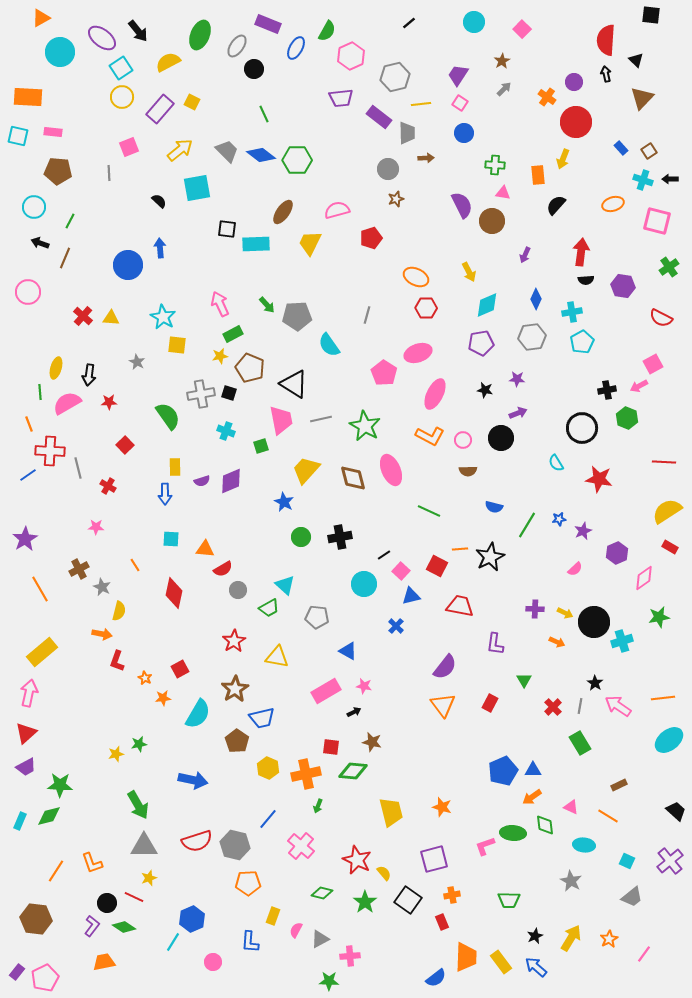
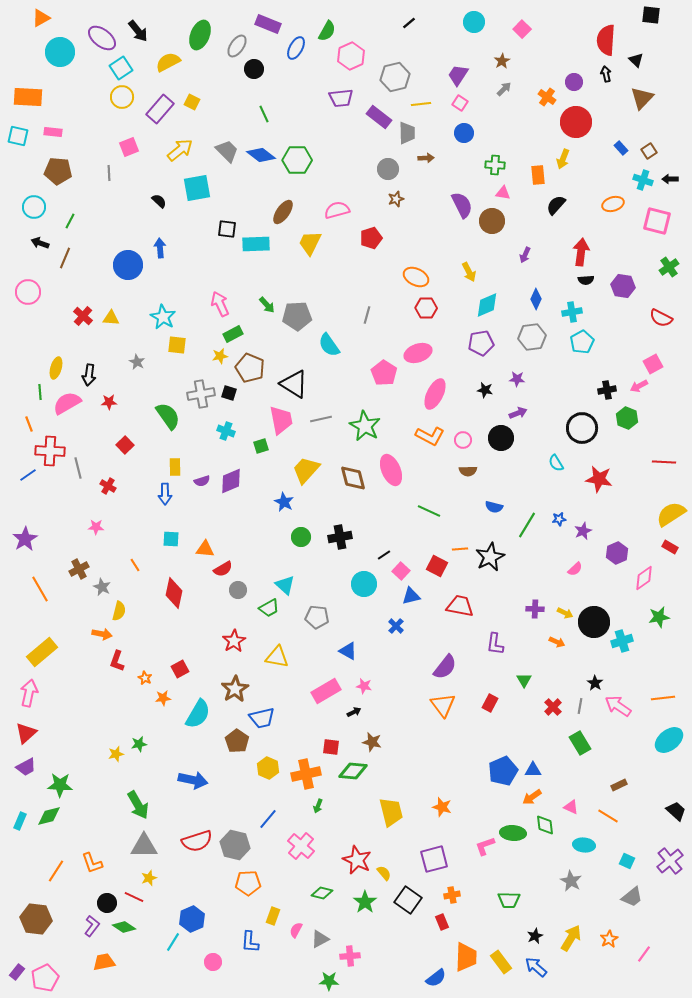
yellow semicircle at (667, 511): moved 4 px right, 3 px down
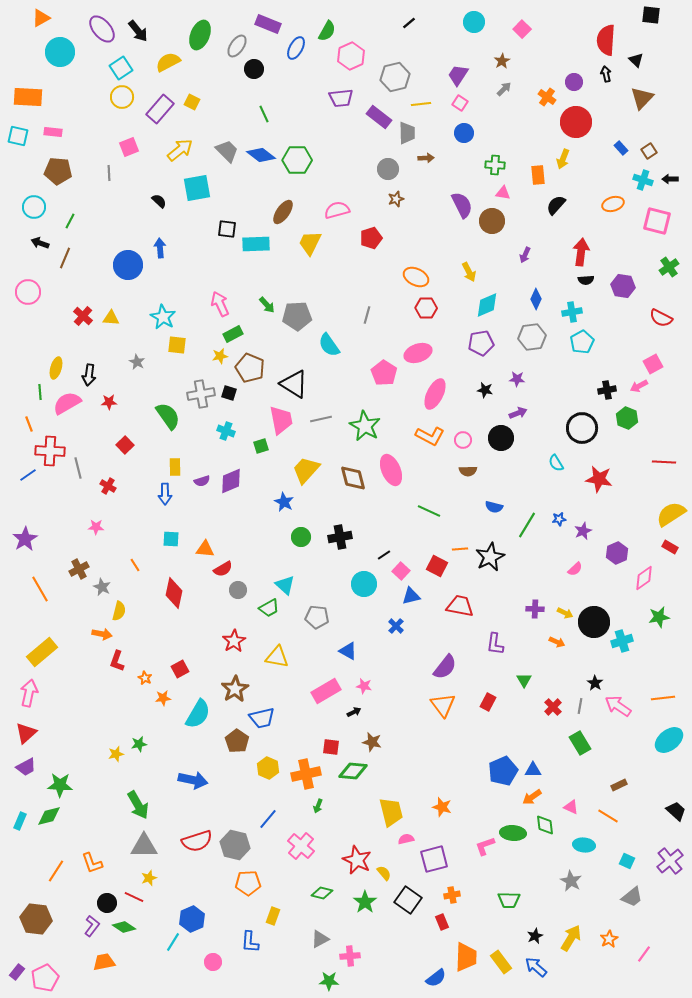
purple ellipse at (102, 38): moved 9 px up; rotated 12 degrees clockwise
red rectangle at (490, 703): moved 2 px left, 1 px up
pink semicircle at (296, 930): moved 110 px right, 91 px up; rotated 49 degrees clockwise
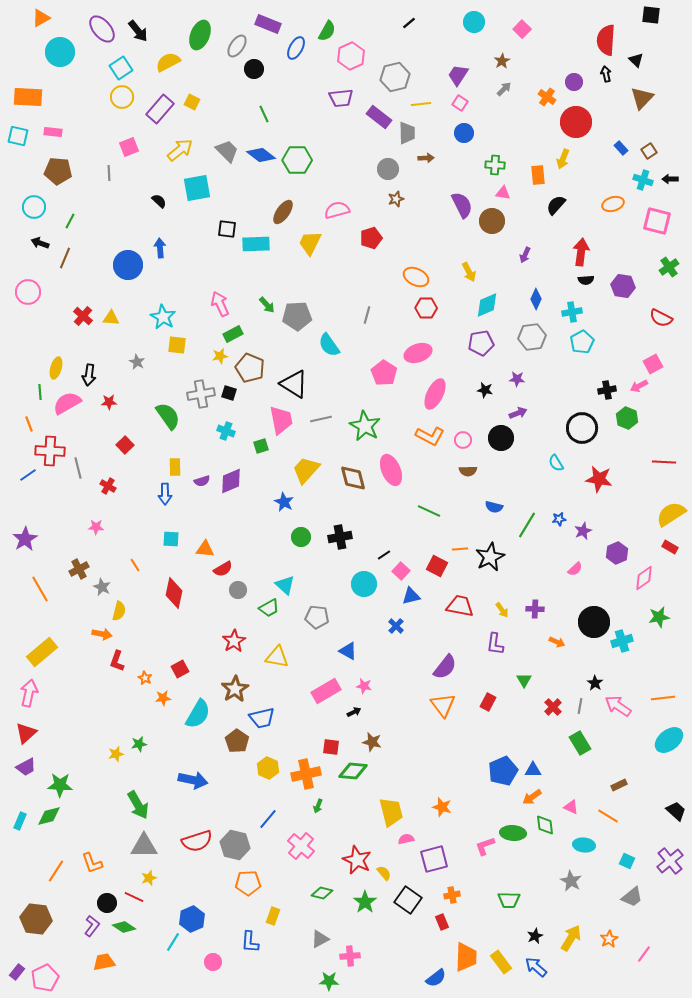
yellow arrow at (565, 613): moved 63 px left, 3 px up; rotated 28 degrees clockwise
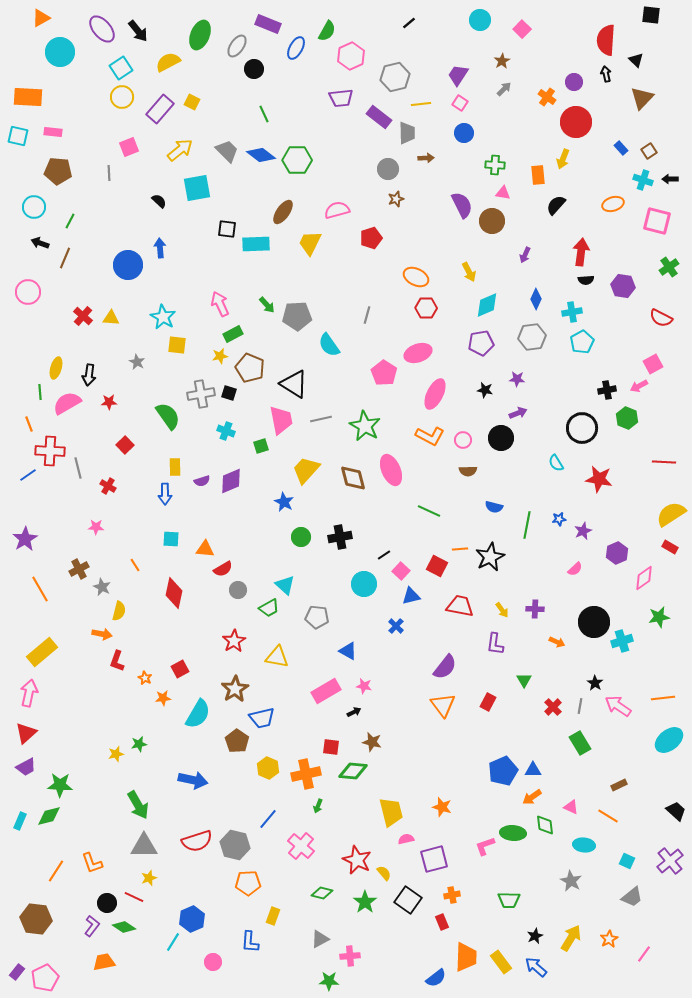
cyan circle at (474, 22): moved 6 px right, 2 px up
green line at (527, 525): rotated 20 degrees counterclockwise
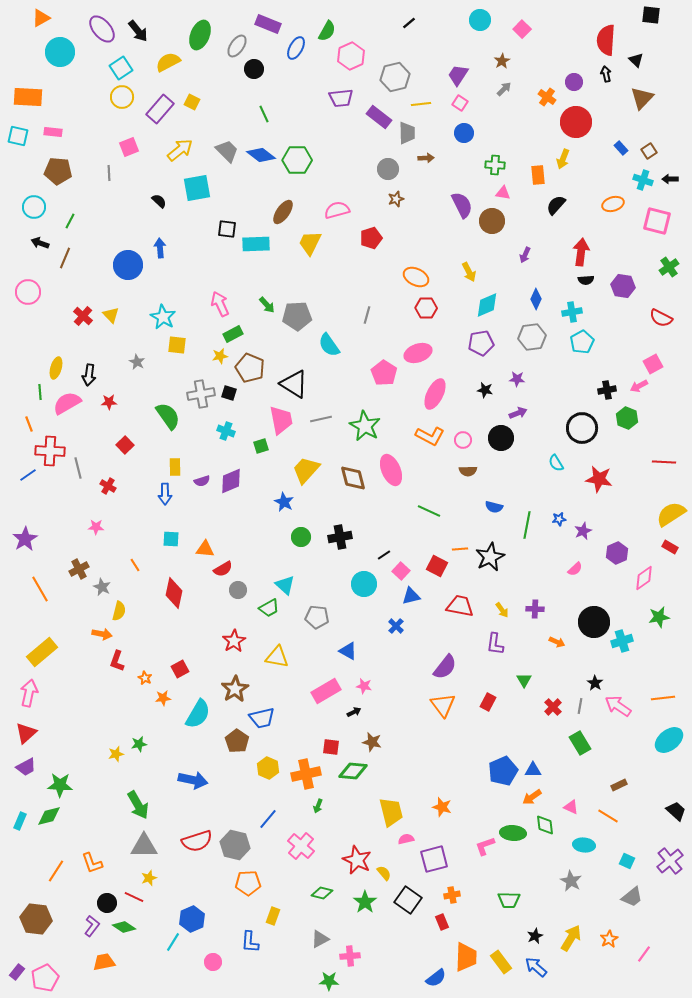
yellow triangle at (111, 318): moved 3 px up; rotated 42 degrees clockwise
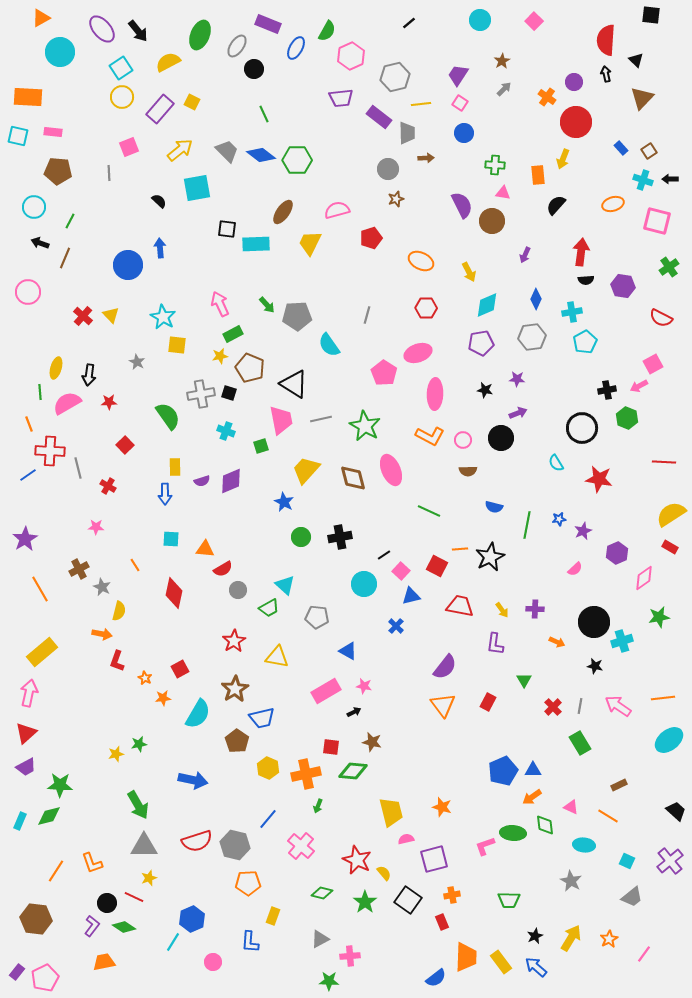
pink square at (522, 29): moved 12 px right, 8 px up
orange ellipse at (416, 277): moved 5 px right, 16 px up
cyan pentagon at (582, 342): moved 3 px right
pink ellipse at (435, 394): rotated 24 degrees counterclockwise
black star at (595, 683): moved 17 px up; rotated 21 degrees counterclockwise
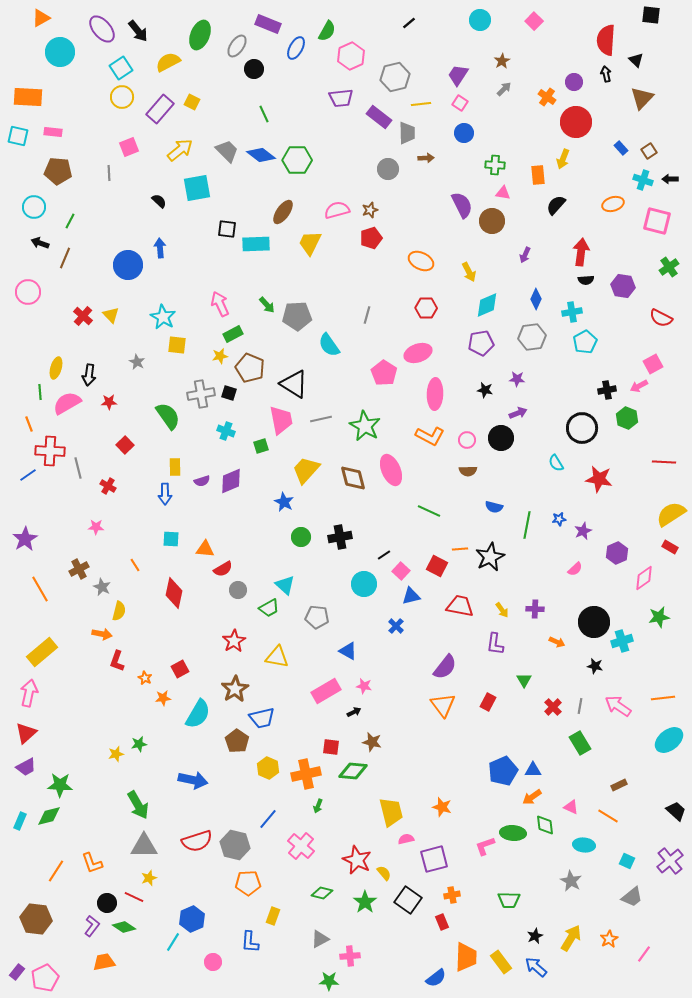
brown star at (396, 199): moved 26 px left, 11 px down
pink circle at (463, 440): moved 4 px right
